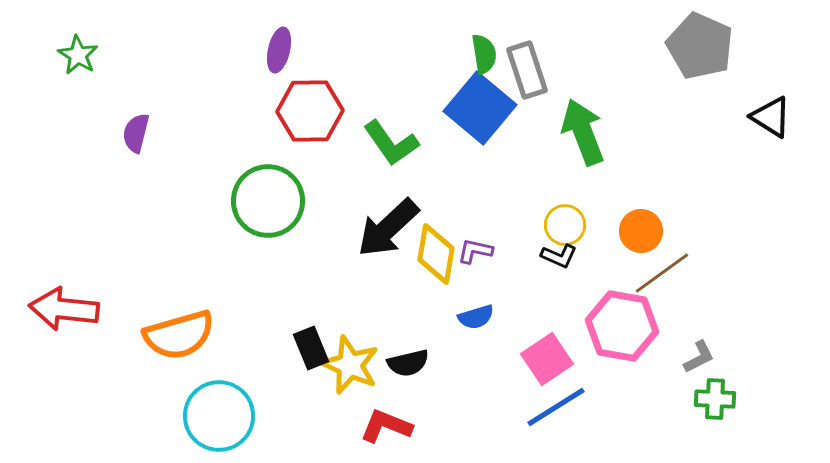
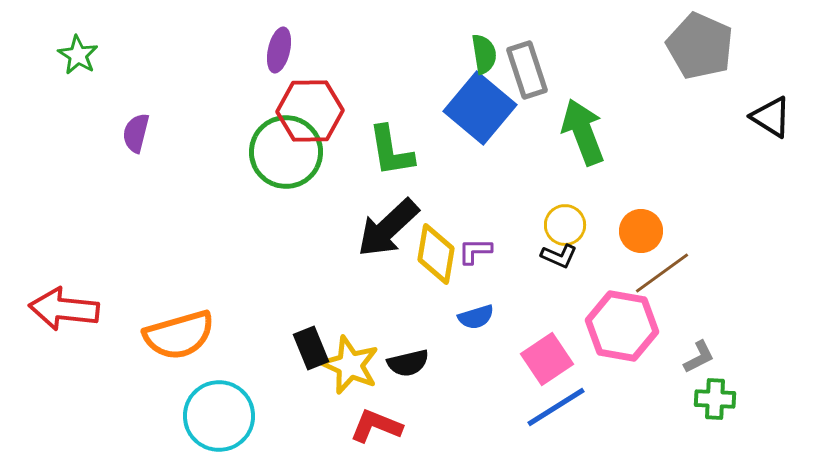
green L-shape: moved 8 px down; rotated 26 degrees clockwise
green circle: moved 18 px right, 49 px up
purple L-shape: rotated 12 degrees counterclockwise
red L-shape: moved 10 px left
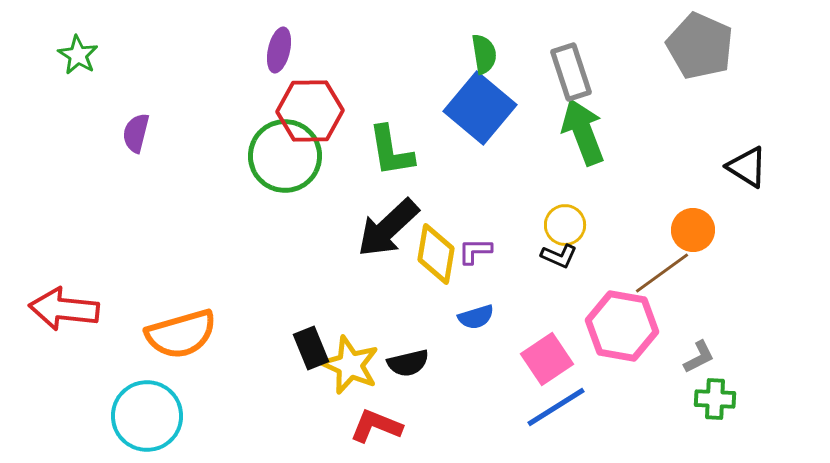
gray rectangle: moved 44 px right, 2 px down
black triangle: moved 24 px left, 50 px down
green circle: moved 1 px left, 4 px down
orange circle: moved 52 px right, 1 px up
orange semicircle: moved 2 px right, 1 px up
cyan circle: moved 72 px left
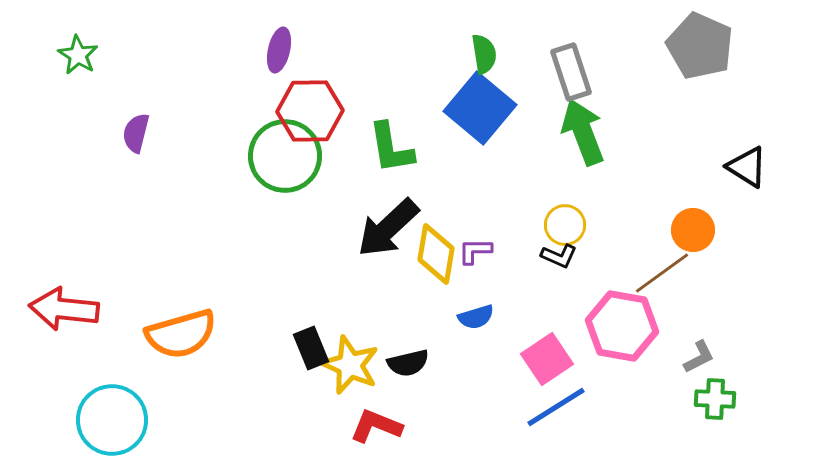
green L-shape: moved 3 px up
cyan circle: moved 35 px left, 4 px down
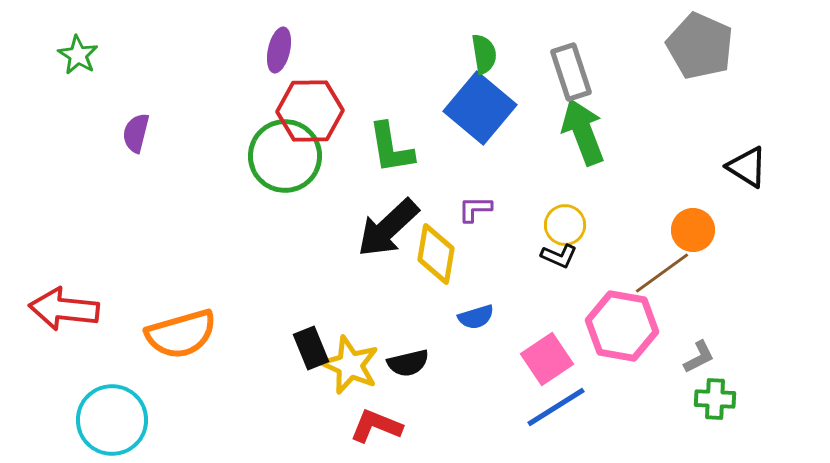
purple L-shape: moved 42 px up
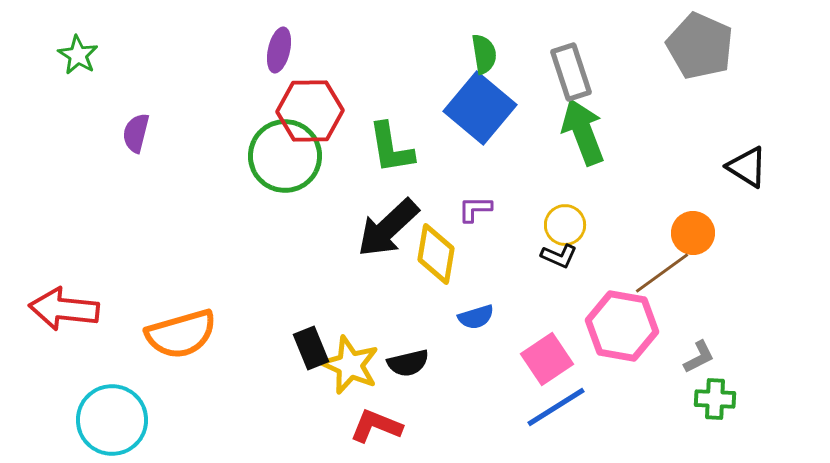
orange circle: moved 3 px down
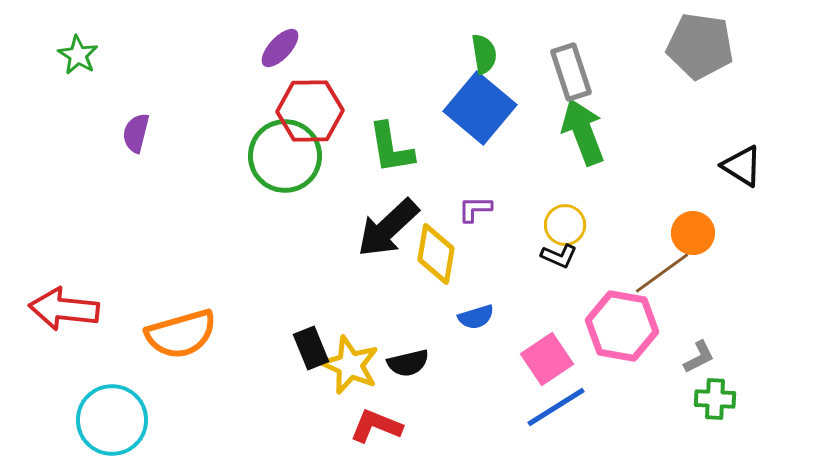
gray pentagon: rotated 16 degrees counterclockwise
purple ellipse: moved 1 px right, 2 px up; rotated 30 degrees clockwise
black triangle: moved 5 px left, 1 px up
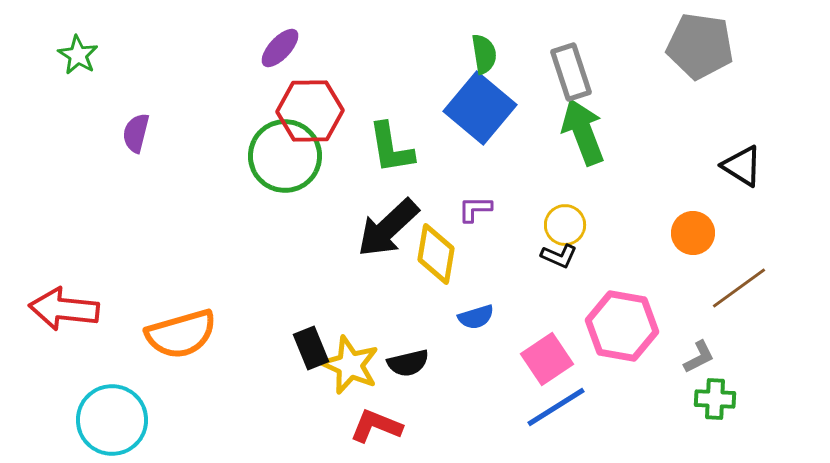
brown line: moved 77 px right, 15 px down
